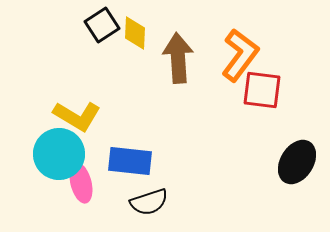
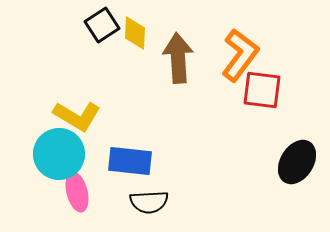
pink ellipse: moved 4 px left, 9 px down
black semicircle: rotated 15 degrees clockwise
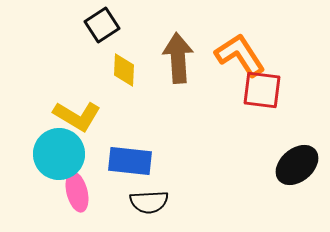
yellow diamond: moved 11 px left, 37 px down
orange L-shape: rotated 70 degrees counterclockwise
black ellipse: moved 3 px down; rotated 18 degrees clockwise
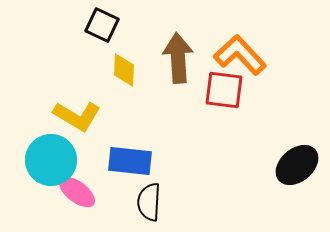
black square: rotated 32 degrees counterclockwise
orange L-shape: rotated 10 degrees counterclockwise
red square: moved 38 px left
cyan circle: moved 8 px left, 6 px down
pink ellipse: rotated 39 degrees counterclockwise
black semicircle: rotated 96 degrees clockwise
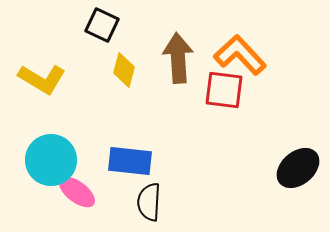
yellow diamond: rotated 12 degrees clockwise
yellow L-shape: moved 35 px left, 37 px up
black ellipse: moved 1 px right, 3 px down
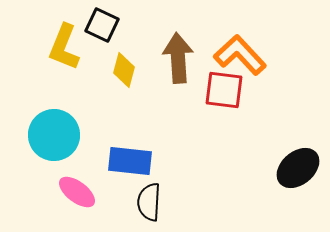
yellow L-shape: moved 22 px right, 32 px up; rotated 81 degrees clockwise
cyan circle: moved 3 px right, 25 px up
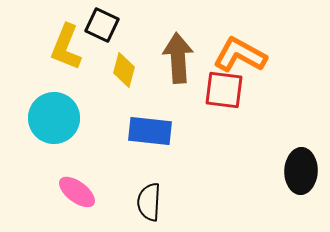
yellow L-shape: moved 2 px right
orange L-shape: rotated 18 degrees counterclockwise
cyan circle: moved 17 px up
blue rectangle: moved 20 px right, 30 px up
black ellipse: moved 3 px right, 3 px down; rotated 48 degrees counterclockwise
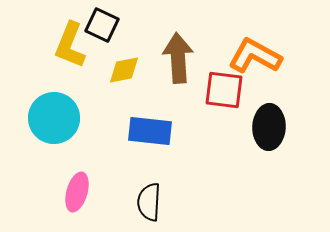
yellow L-shape: moved 4 px right, 2 px up
orange L-shape: moved 15 px right, 1 px down
yellow diamond: rotated 64 degrees clockwise
black ellipse: moved 32 px left, 44 px up
pink ellipse: rotated 69 degrees clockwise
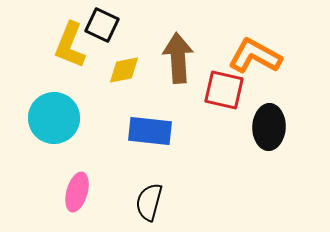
red square: rotated 6 degrees clockwise
black semicircle: rotated 12 degrees clockwise
